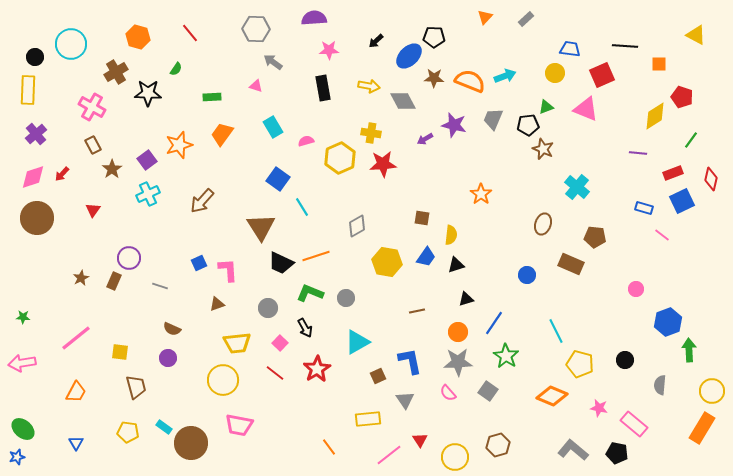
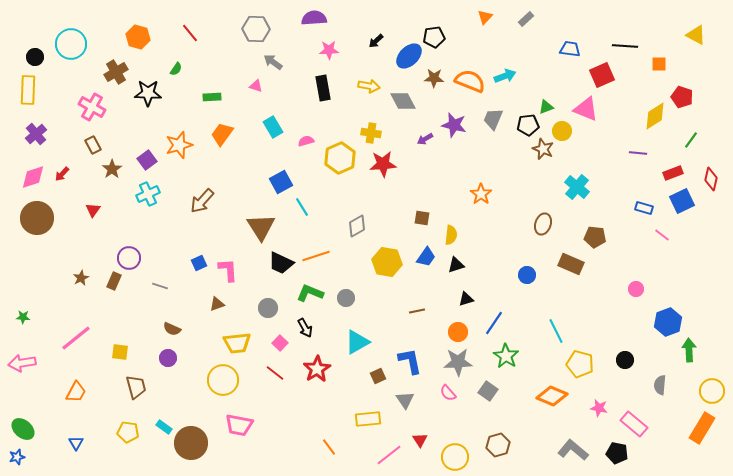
black pentagon at (434, 37): rotated 10 degrees counterclockwise
yellow circle at (555, 73): moved 7 px right, 58 px down
blue square at (278, 179): moved 3 px right, 3 px down; rotated 25 degrees clockwise
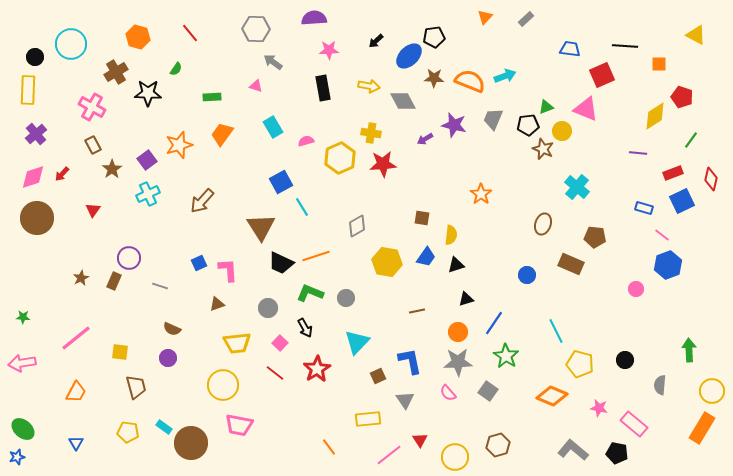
blue hexagon at (668, 322): moved 57 px up
cyan triangle at (357, 342): rotated 16 degrees counterclockwise
yellow circle at (223, 380): moved 5 px down
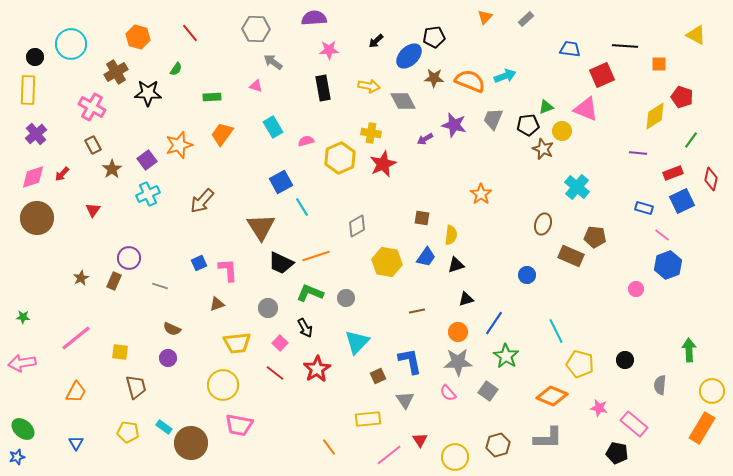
red star at (383, 164): rotated 20 degrees counterclockwise
brown rectangle at (571, 264): moved 8 px up
gray L-shape at (573, 450): moved 25 px left, 12 px up; rotated 140 degrees clockwise
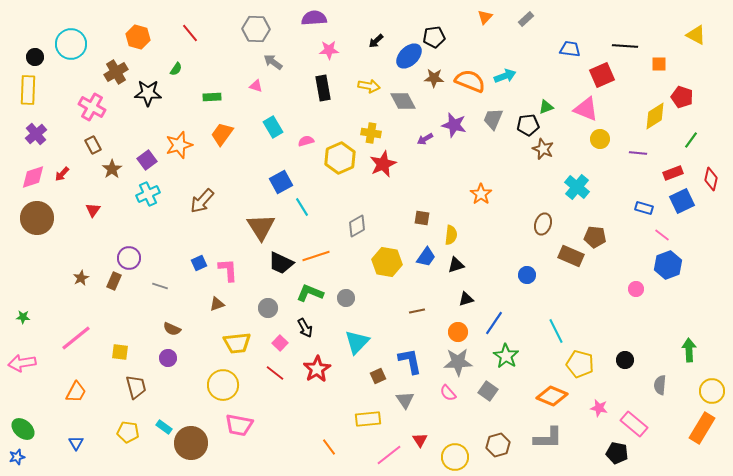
yellow circle at (562, 131): moved 38 px right, 8 px down
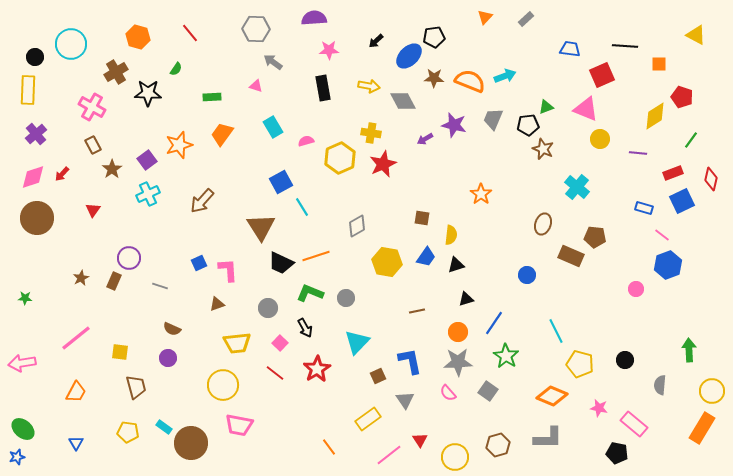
green star at (23, 317): moved 2 px right, 19 px up
yellow rectangle at (368, 419): rotated 30 degrees counterclockwise
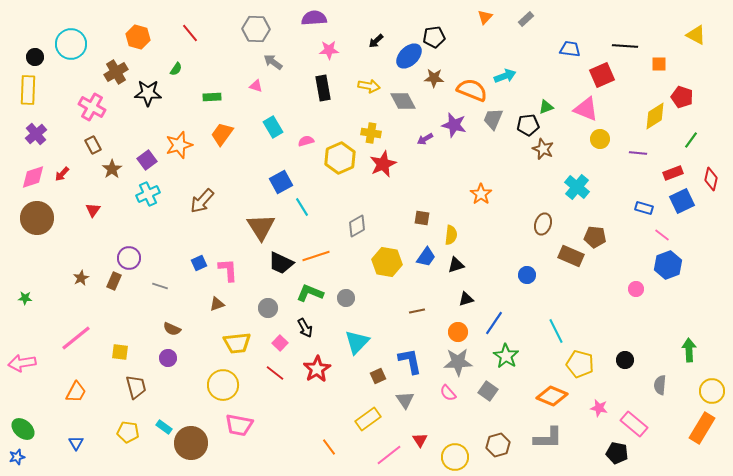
orange semicircle at (470, 81): moved 2 px right, 9 px down
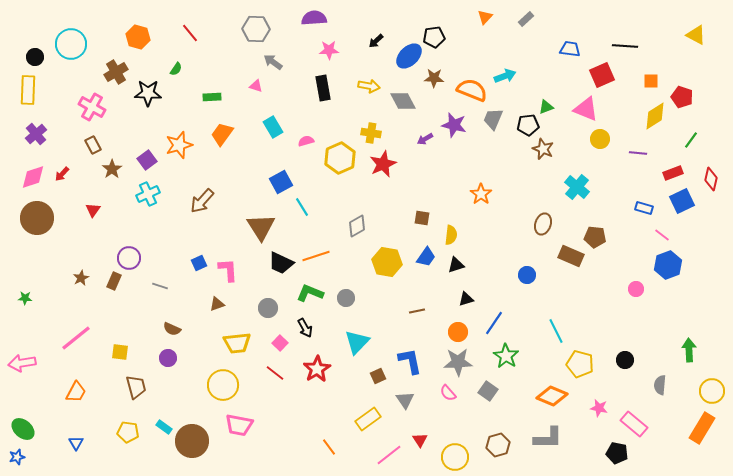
orange square at (659, 64): moved 8 px left, 17 px down
brown circle at (191, 443): moved 1 px right, 2 px up
